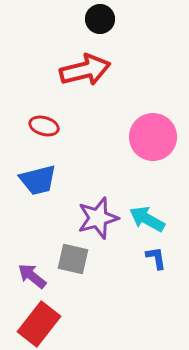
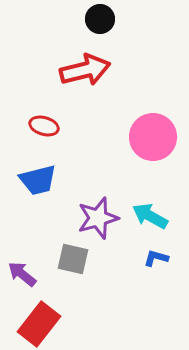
cyan arrow: moved 3 px right, 3 px up
blue L-shape: rotated 65 degrees counterclockwise
purple arrow: moved 10 px left, 2 px up
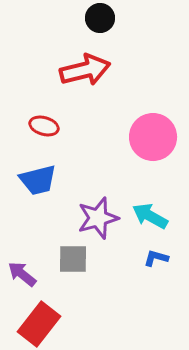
black circle: moved 1 px up
gray square: rotated 12 degrees counterclockwise
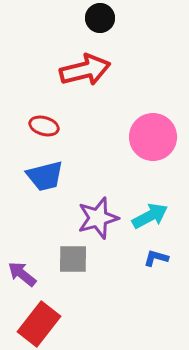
blue trapezoid: moved 7 px right, 4 px up
cyan arrow: rotated 123 degrees clockwise
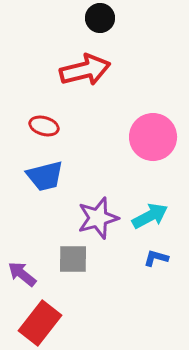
red rectangle: moved 1 px right, 1 px up
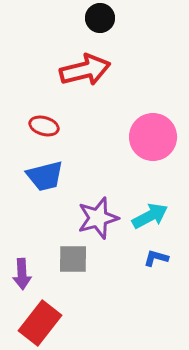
purple arrow: rotated 132 degrees counterclockwise
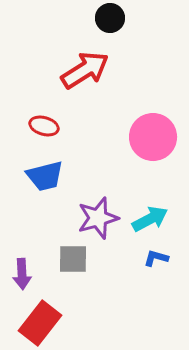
black circle: moved 10 px right
red arrow: rotated 18 degrees counterclockwise
cyan arrow: moved 3 px down
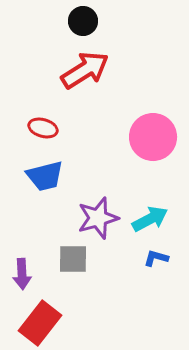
black circle: moved 27 px left, 3 px down
red ellipse: moved 1 px left, 2 px down
